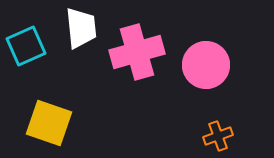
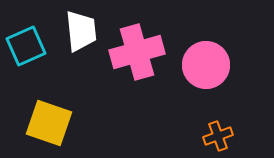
white trapezoid: moved 3 px down
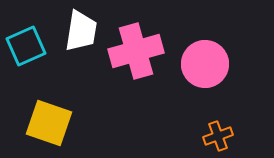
white trapezoid: rotated 15 degrees clockwise
pink cross: moved 1 px left, 1 px up
pink circle: moved 1 px left, 1 px up
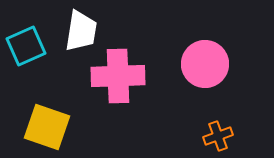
pink cross: moved 18 px left, 25 px down; rotated 14 degrees clockwise
yellow square: moved 2 px left, 4 px down
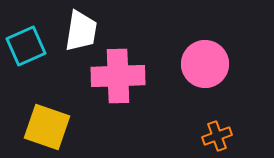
orange cross: moved 1 px left
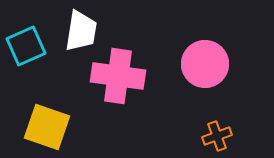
pink cross: rotated 10 degrees clockwise
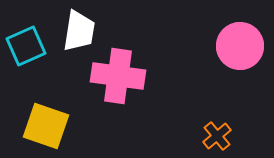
white trapezoid: moved 2 px left
pink circle: moved 35 px right, 18 px up
yellow square: moved 1 px left, 1 px up
orange cross: rotated 20 degrees counterclockwise
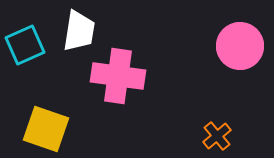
cyan square: moved 1 px left, 1 px up
yellow square: moved 3 px down
